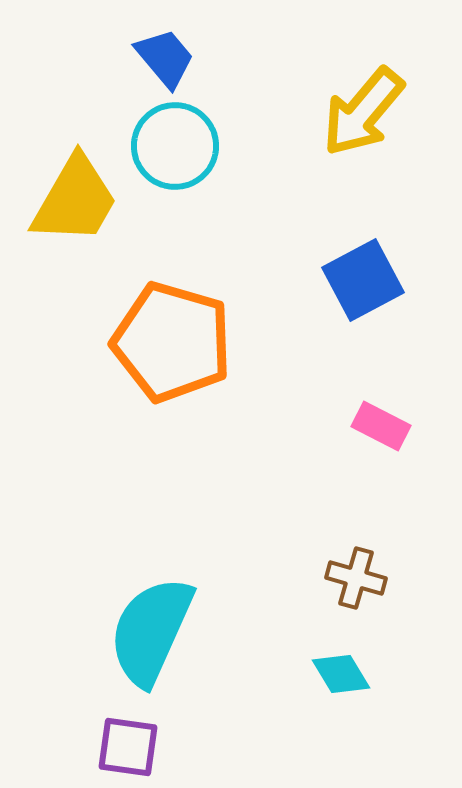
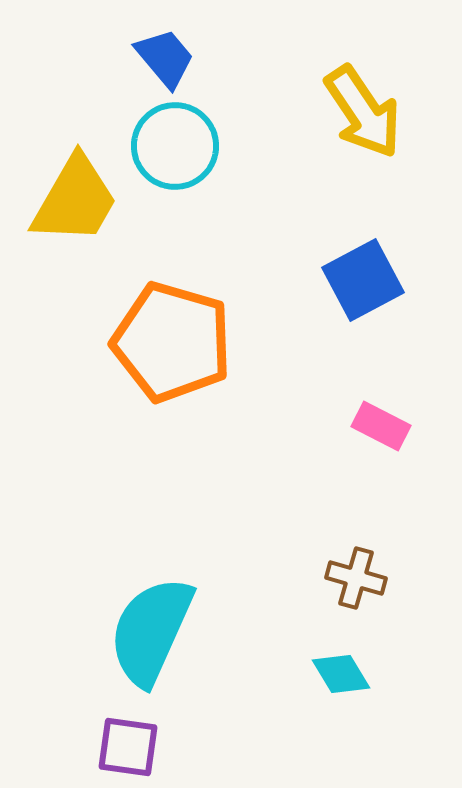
yellow arrow: rotated 74 degrees counterclockwise
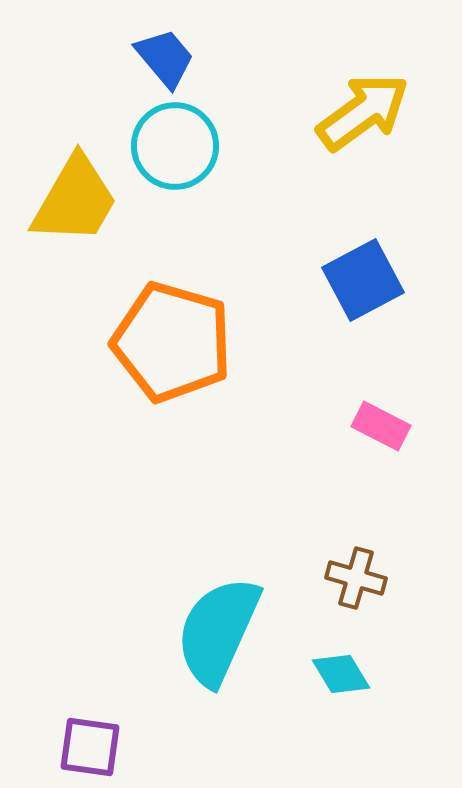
yellow arrow: rotated 92 degrees counterclockwise
cyan semicircle: moved 67 px right
purple square: moved 38 px left
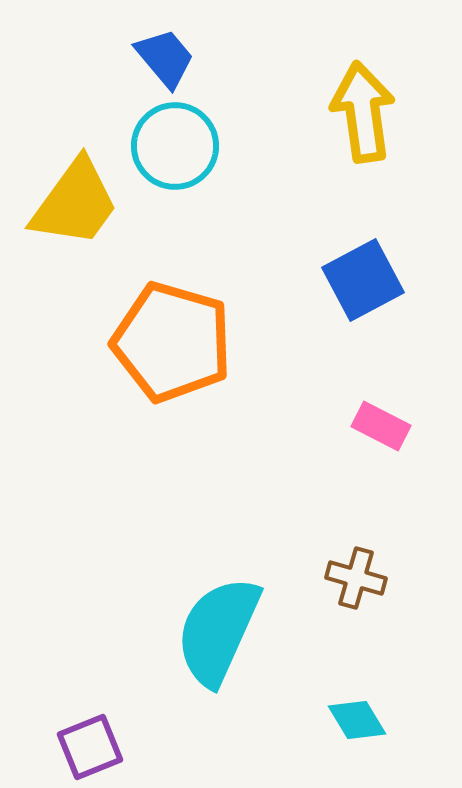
yellow arrow: rotated 62 degrees counterclockwise
yellow trapezoid: moved 3 px down; rotated 6 degrees clockwise
cyan diamond: moved 16 px right, 46 px down
purple square: rotated 30 degrees counterclockwise
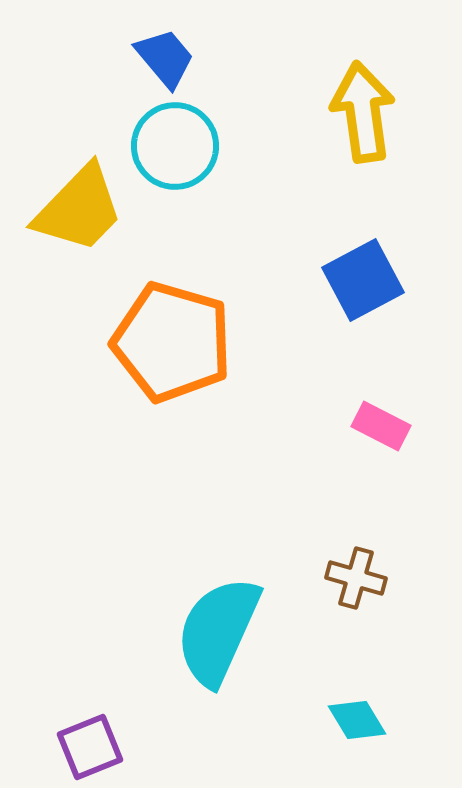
yellow trapezoid: moved 4 px right, 6 px down; rotated 8 degrees clockwise
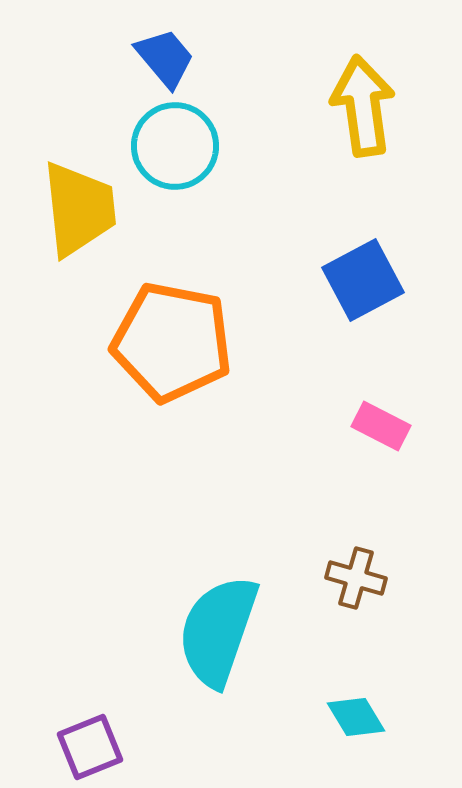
yellow arrow: moved 6 px up
yellow trapezoid: rotated 50 degrees counterclockwise
orange pentagon: rotated 5 degrees counterclockwise
cyan semicircle: rotated 5 degrees counterclockwise
cyan diamond: moved 1 px left, 3 px up
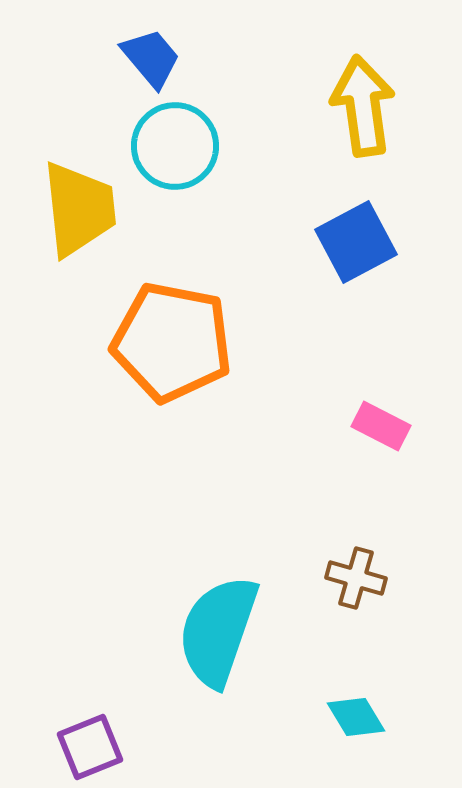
blue trapezoid: moved 14 px left
blue square: moved 7 px left, 38 px up
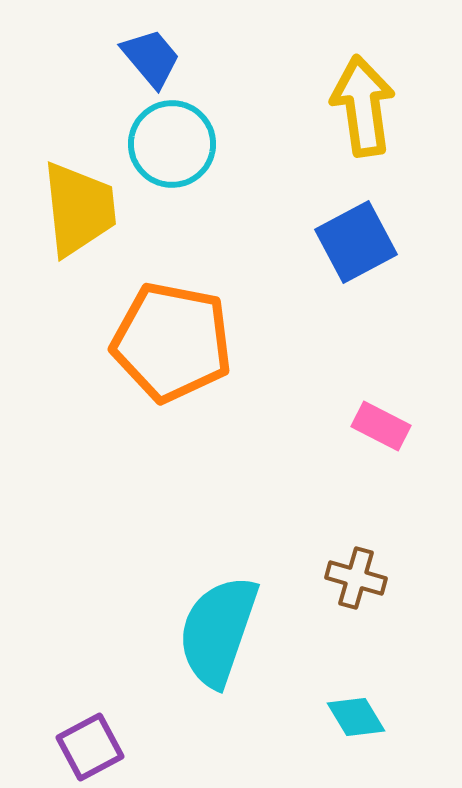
cyan circle: moved 3 px left, 2 px up
purple square: rotated 6 degrees counterclockwise
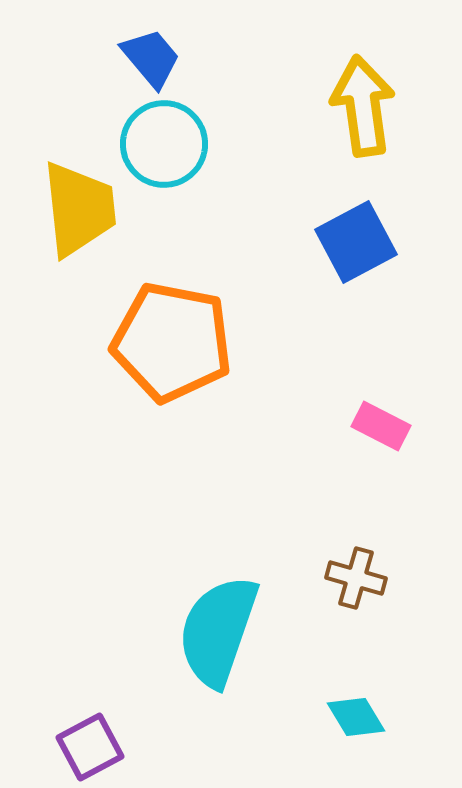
cyan circle: moved 8 px left
